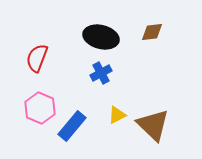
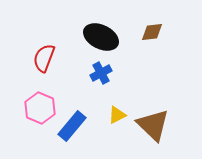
black ellipse: rotated 12 degrees clockwise
red semicircle: moved 7 px right
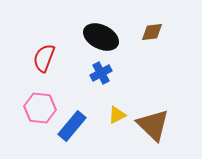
pink hexagon: rotated 16 degrees counterclockwise
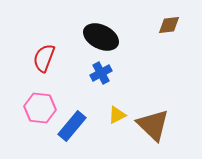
brown diamond: moved 17 px right, 7 px up
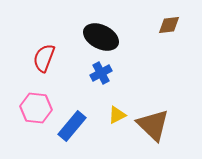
pink hexagon: moved 4 px left
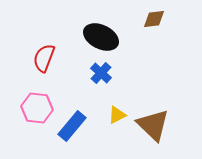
brown diamond: moved 15 px left, 6 px up
blue cross: rotated 20 degrees counterclockwise
pink hexagon: moved 1 px right
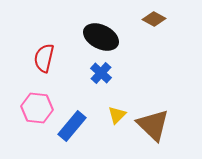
brown diamond: rotated 35 degrees clockwise
red semicircle: rotated 8 degrees counterclockwise
yellow triangle: rotated 18 degrees counterclockwise
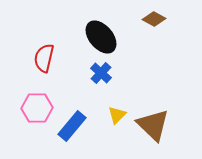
black ellipse: rotated 24 degrees clockwise
pink hexagon: rotated 8 degrees counterclockwise
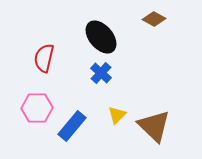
brown triangle: moved 1 px right, 1 px down
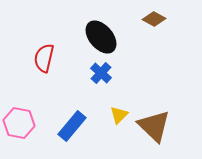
pink hexagon: moved 18 px left, 15 px down; rotated 12 degrees clockwise
yellow triangle: moved 2 px right
